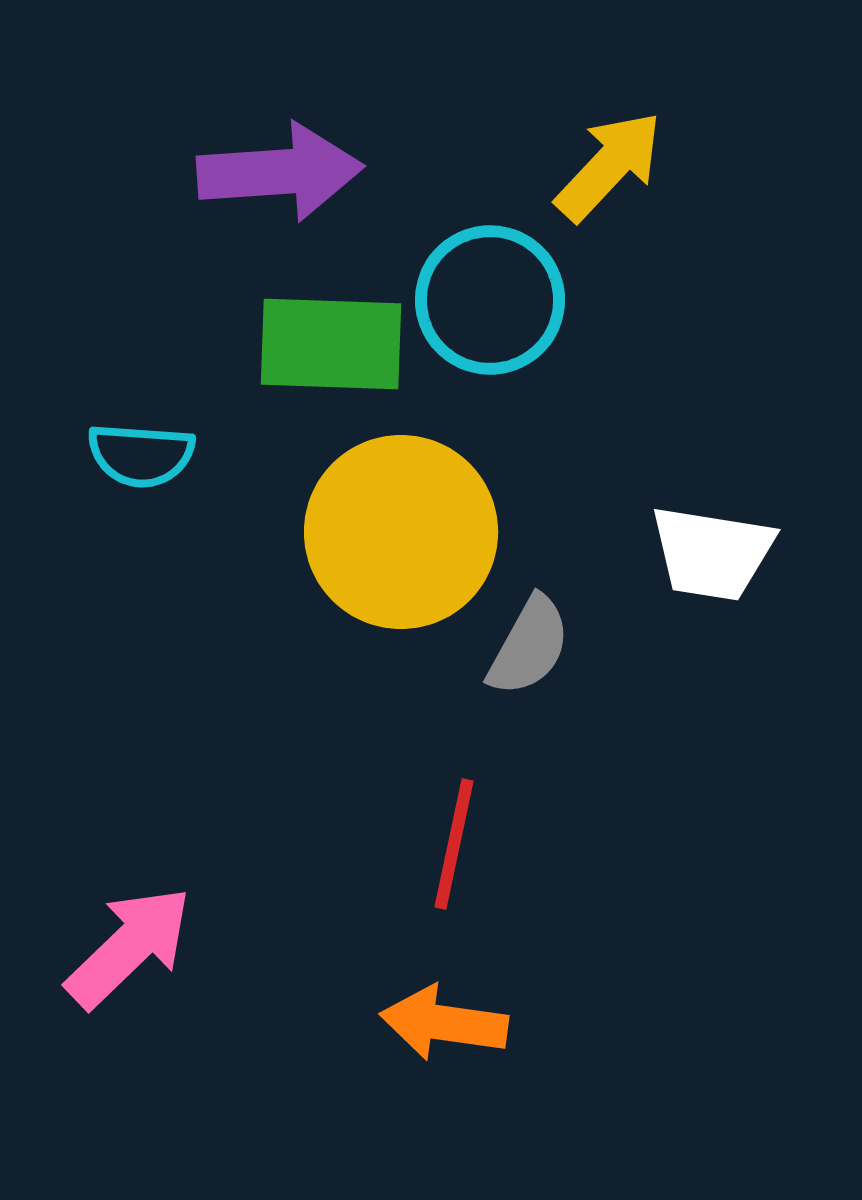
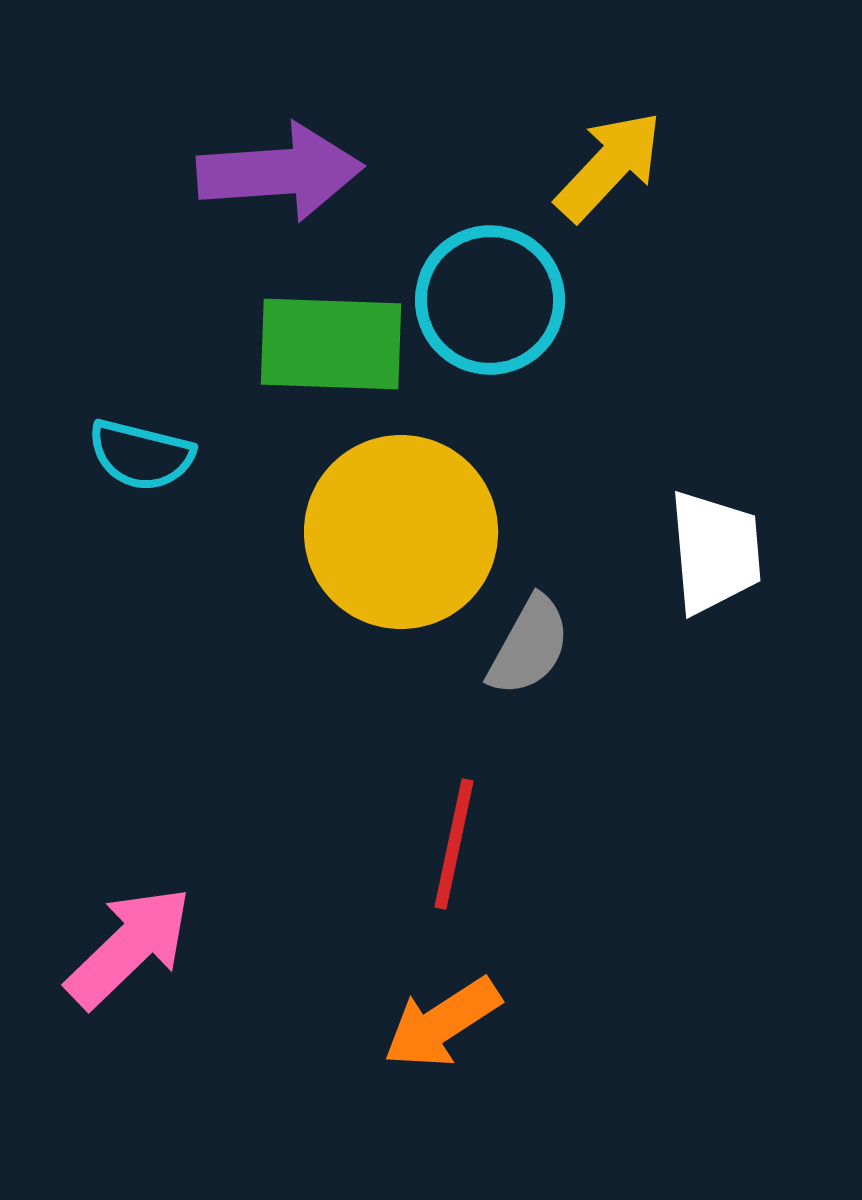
cyan semicircle: rotated 10 degrees clockwise
white trapezoid: moved 3 px right, 1 px up; rotated 104 degrees counterclockwise
orange arrow: moved 2 px left; rotated 41 degrees counterclockwise
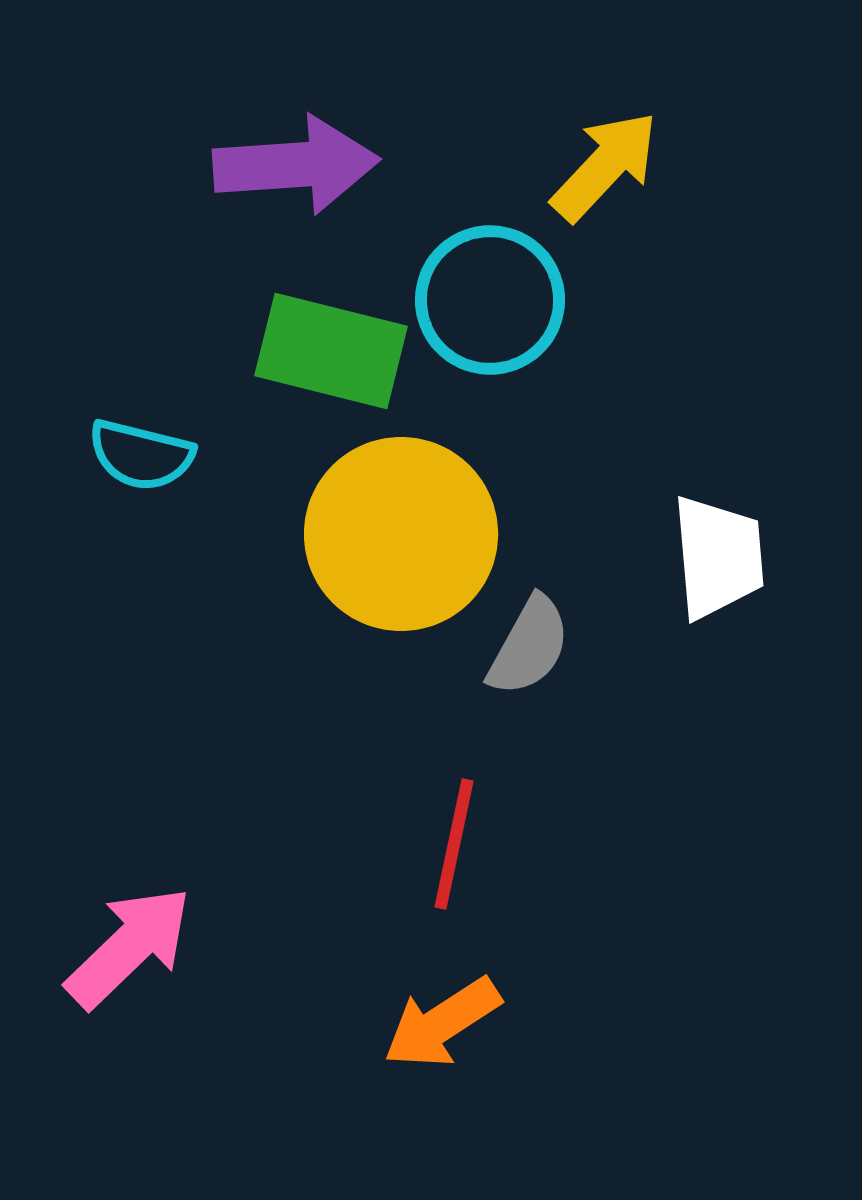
yellow arrow: moved 4 px left
purple arrow: moved 16 px right, 7 px up
green rectangle: moved 7 px down; rotated 12 degrees clockwise
yellow circle: moved 2 px down
white trapezoid: moved 3 px right, 5 px down
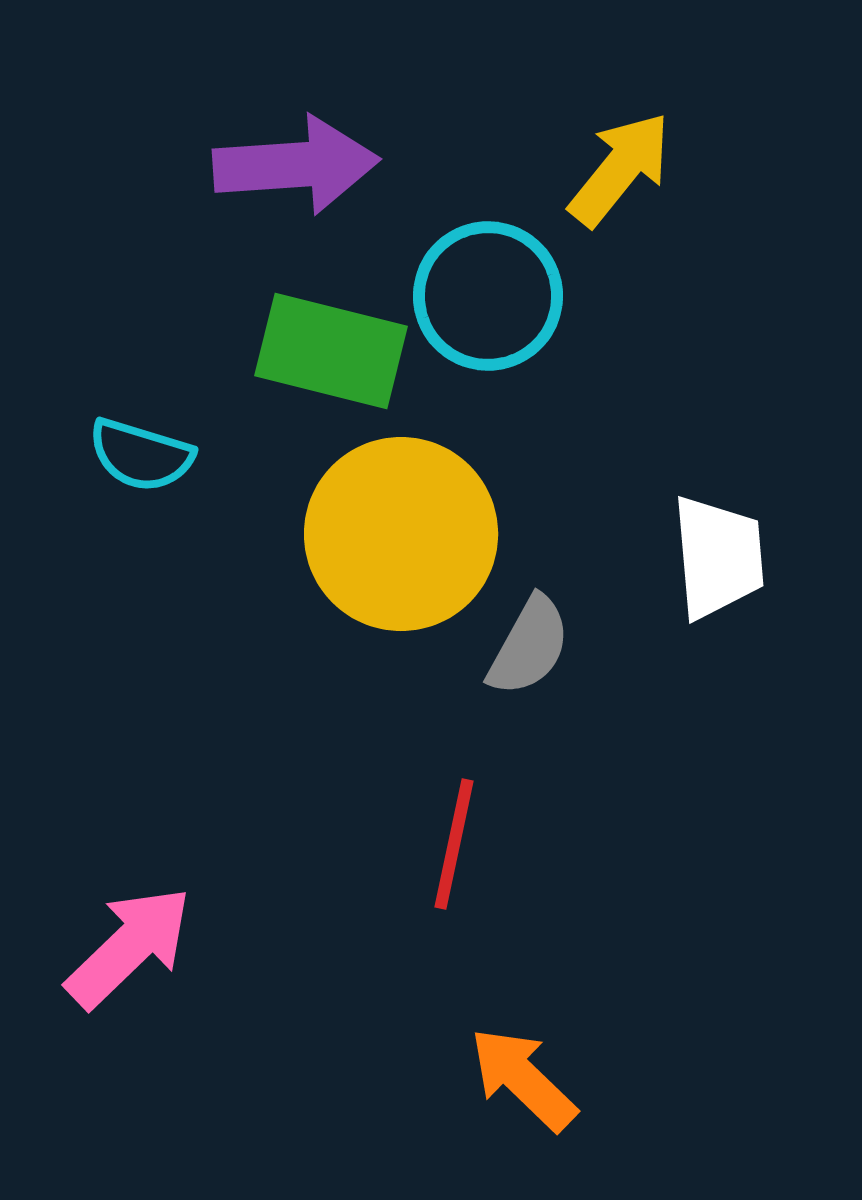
yellow arrow: moved 15 px right, 3 px down; rotated 4 degrees counterclockwise
cyan circle: moved 2 px left, 4 px up
cyan semicircle: rotated 3 degrees clockwise
orange arrow: moved 81 px right, 56 px down; rotated 77 degrees clockwise
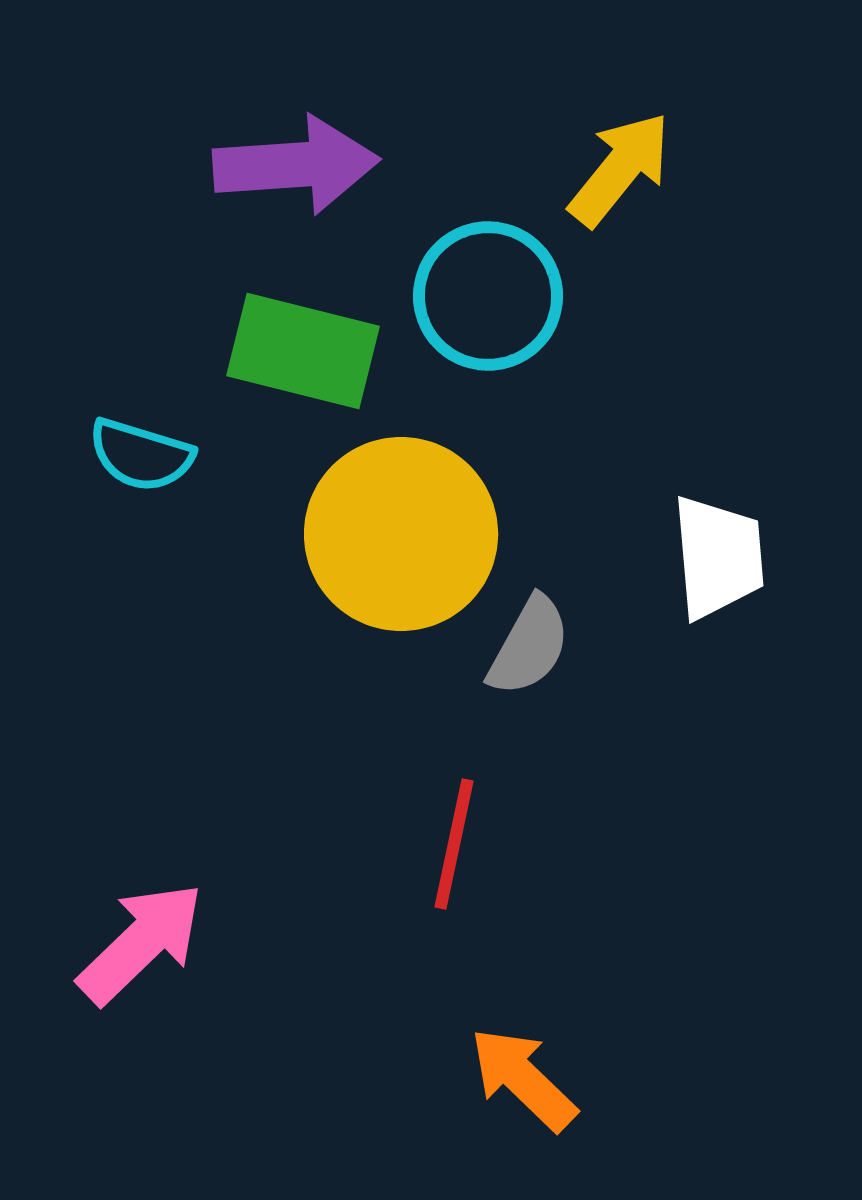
green rectangle: moved 28 px left
pink arrow: moved 12 px right, 4 px up
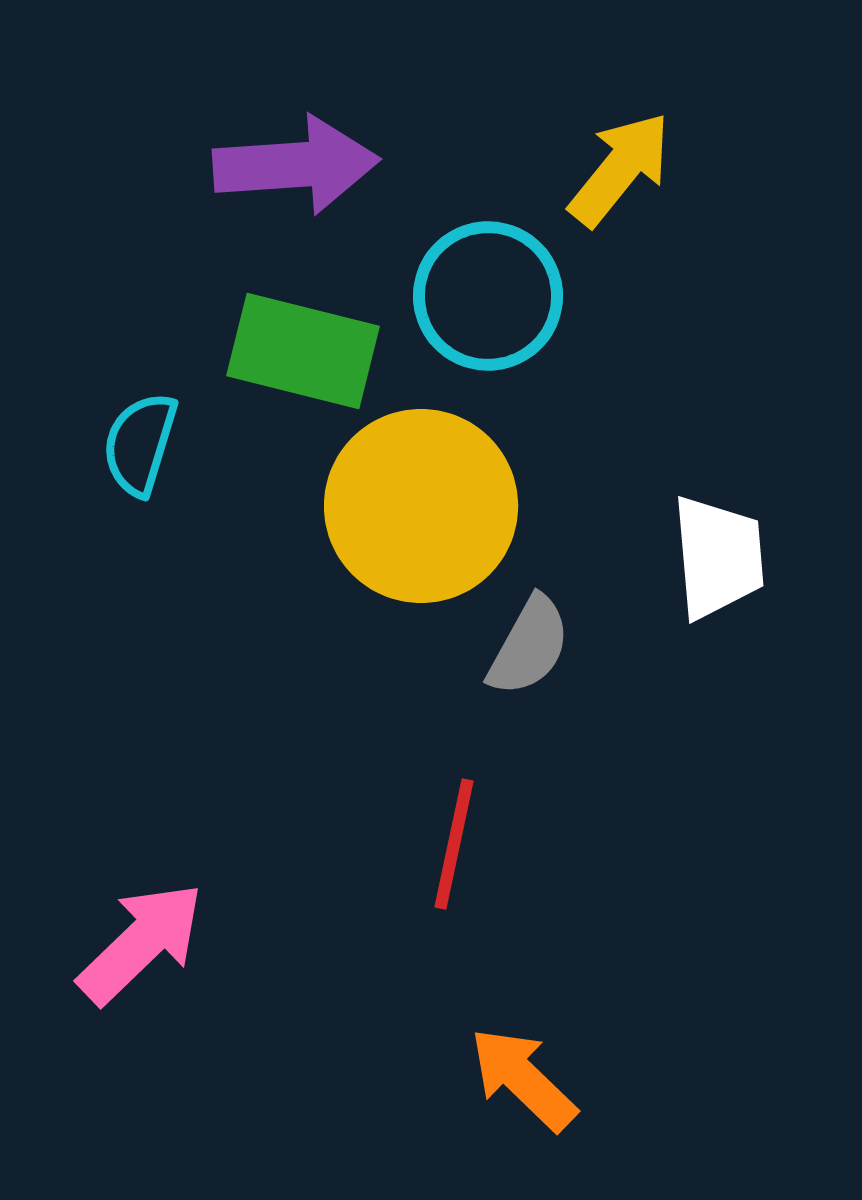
cyan semicircle: moved 1 px left, 11 px up; rotated 90 degrees clockwise
yellow circle: moved 20 px right, 28 px up
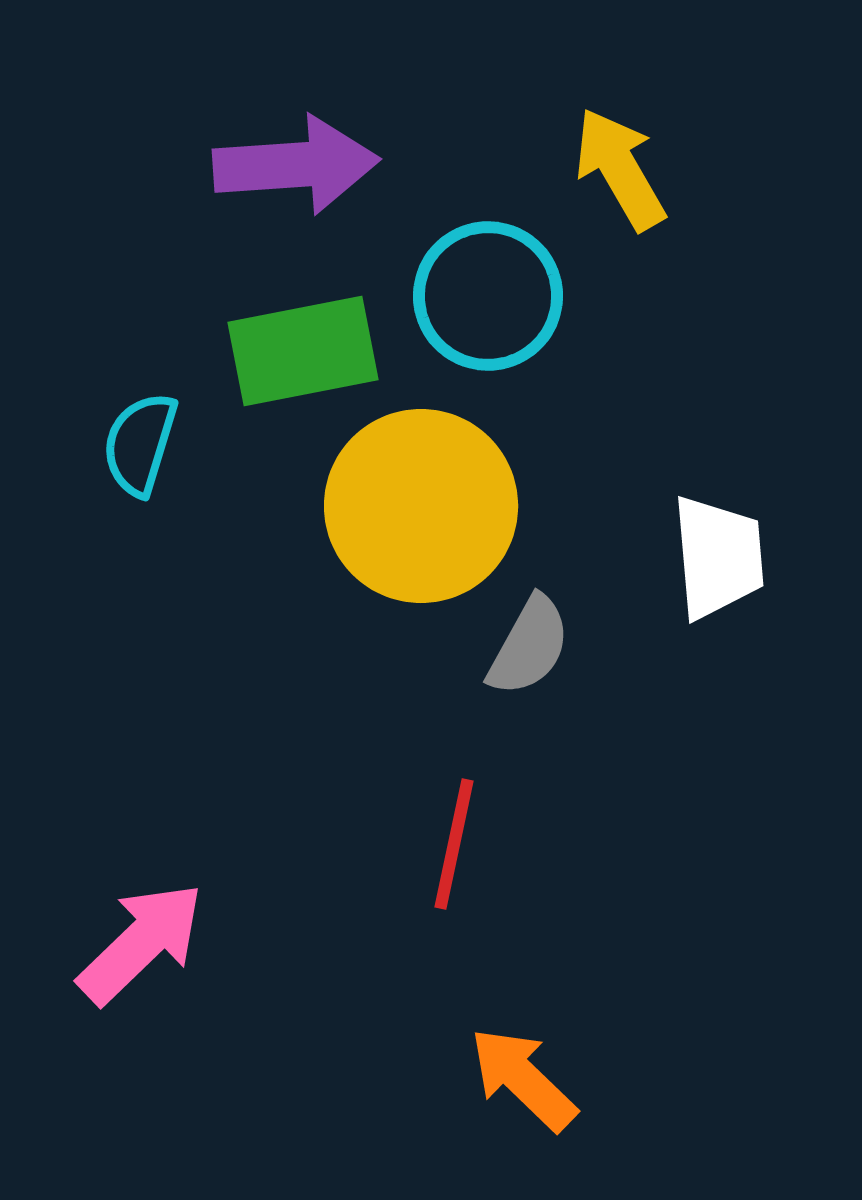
yellow arrow: rotated 69 degrees counterclockwise
green rectangle: rotated 25 degrees counterclockwise
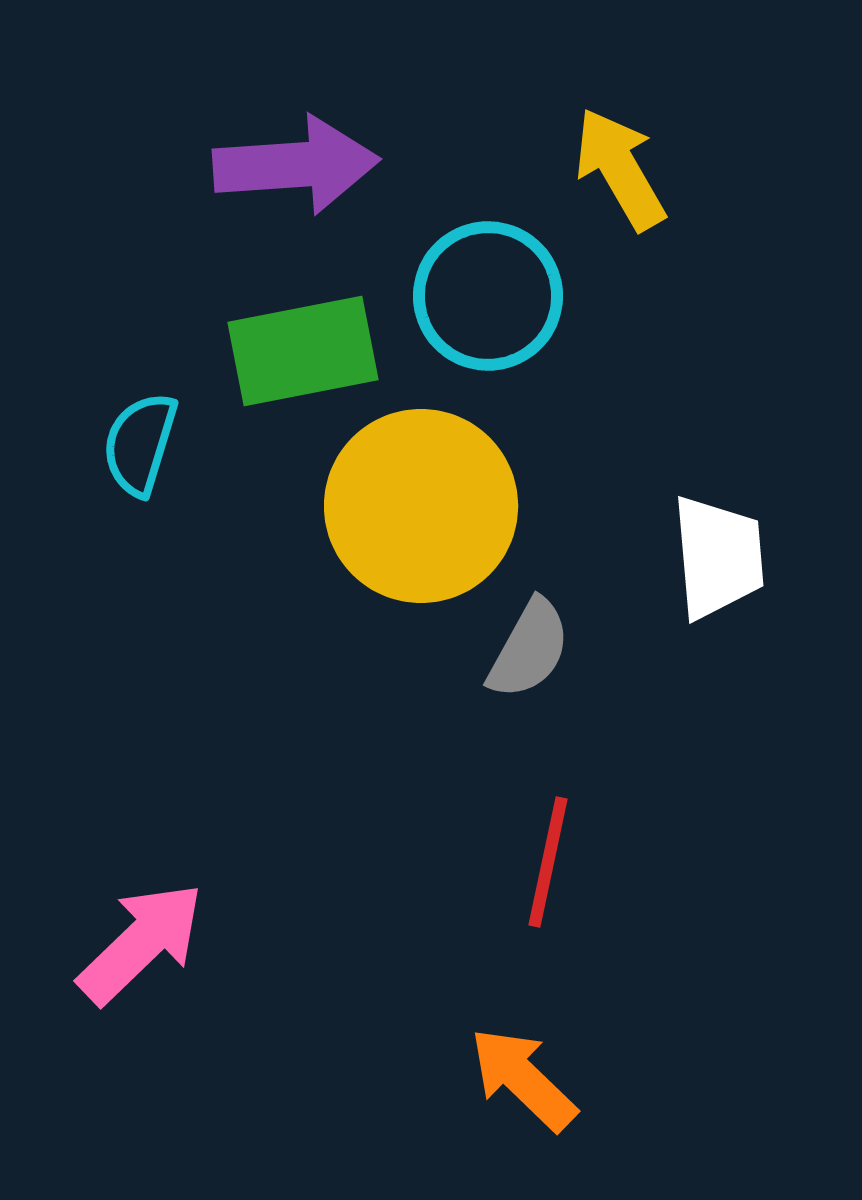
gray semicircle: moved 3 px down
red line: moved 94 px right, 18 px down
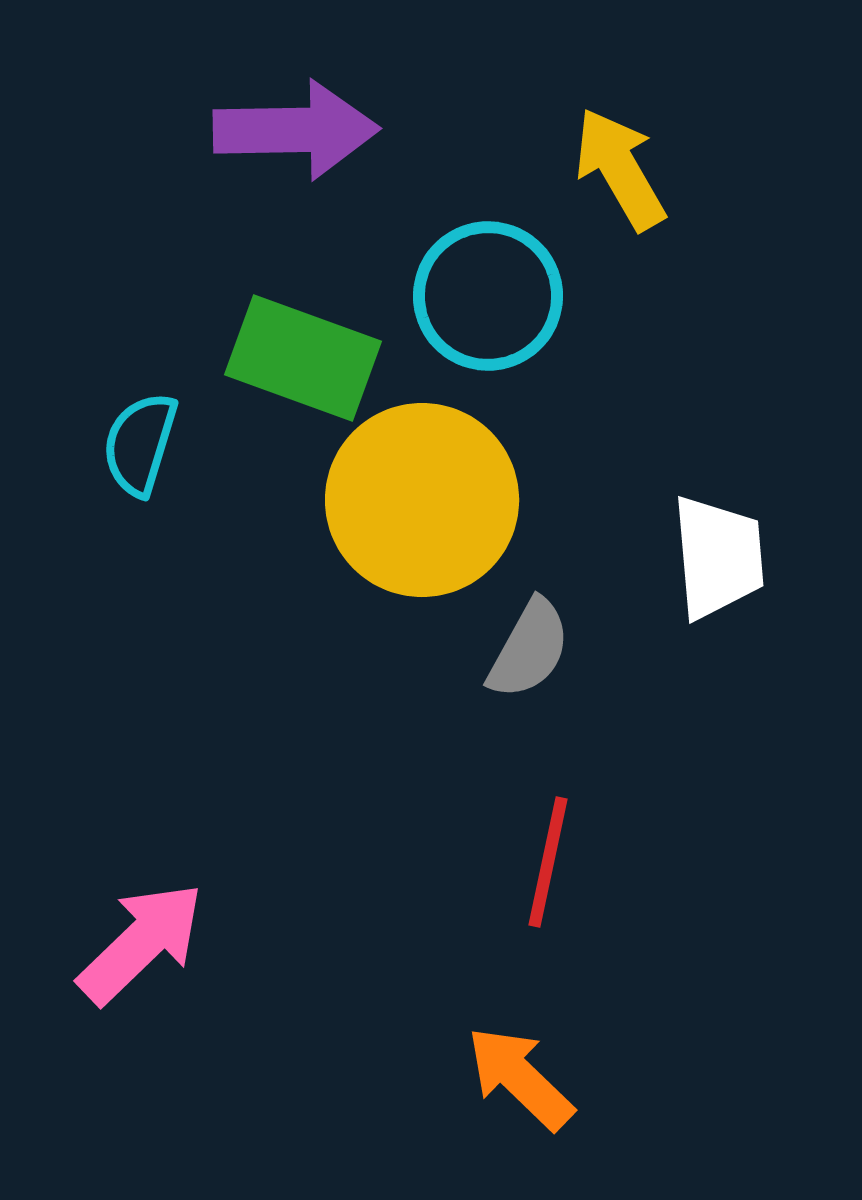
purple arrow: moved 35 px up; rotated 3 degrees clockwise
green rectangle: moved 7 px down; rotated 31 degrees clockwise
yellow circle: moved 1 px right, 6 px up
orange arrow: moved 3 px left, 1 px up
